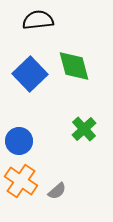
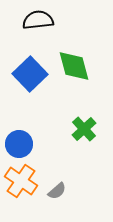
blue circle: moved 3 px down
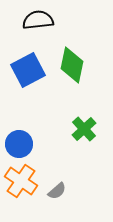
green diamond: moved 2 px left, 1 px up; rotated 27 degrees clockwise
blue square: moved 2 px left, 4 px up; rotated 16 degrees clockwise
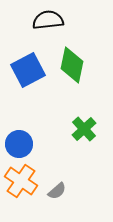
black semicircle: moved 10 px right
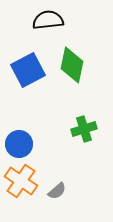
green cross: rotated 25 degrees clockwise
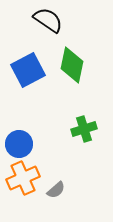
black semicircle: rotated 40 degrees clockwise
orange cross: moved 2 px right, 3 px up; rotated 32 degrees clockwise
gray semicircle: moved 1 px left, 1 px up
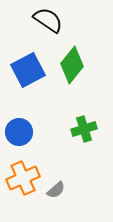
green diamond: rotated 27 degrees clockwise
blue circle: moved 12 px up
